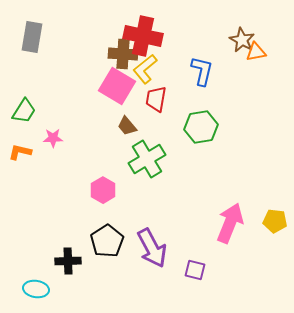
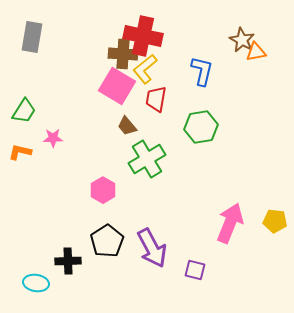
cyan ellipse: moved 6 px up
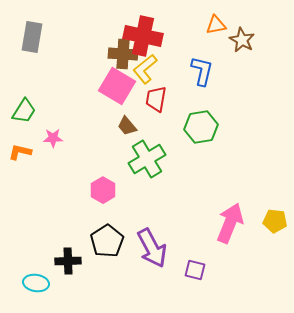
orange triangle: moved 40 px left, 27 px up
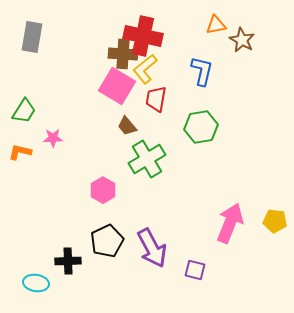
black pentagon: rotated 8 degrees clockwise
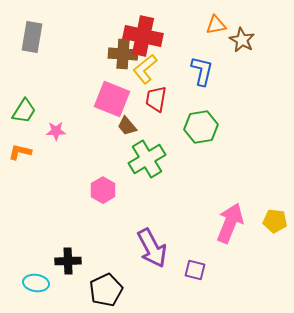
pink square: moved 5 px left, 13 px down; rotated 9 degrees counterclockwise
pink star: moved 3 px right, 7 px up
black pentagon: moved 1 px left, 49 px down
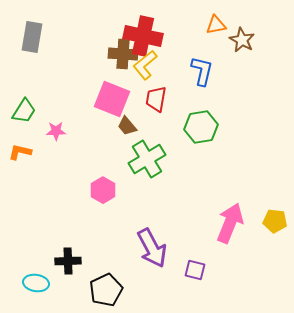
yellow L-shape: moved 4 px up
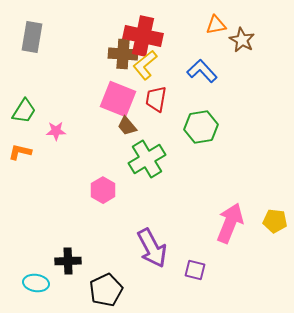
blue L-shape: rotated 56 degrees counterclockwise
pink square: moved 6 px right
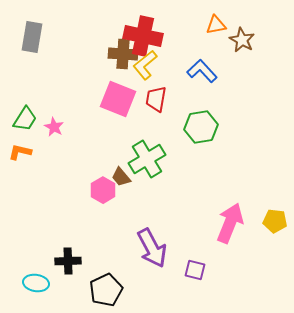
green trapezoid: moved 1 px right, 8 px down
brown trapezoid: moved 6 px left, 51 px down
pink star: moved 2 px left, 4 px up; rotated 30 degrees clockwise
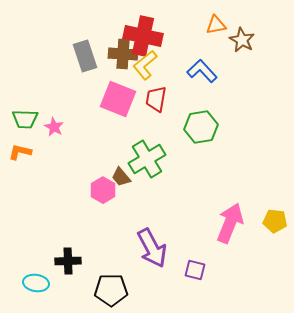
gray rectangle: moved 53 px right, 19 px down; rotated 28 degrees counterclockwise
green trapezoid: rotated 60 degrees clockwise
black pentagon: moved 5 px right; rotated 24 degrees clockwise
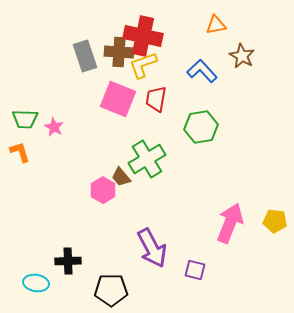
brown star: moved 16 px down
brown cross: moved 4 px left, 2 px up
yellow L-shape: moved 2 px left; rotated 20 degrees clockwise
orange L-shape: rotated 60 degrees clockwise
